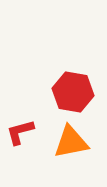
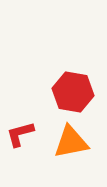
red L-shape: moved 2 px down
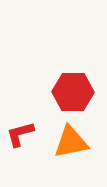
red hexagon: rotated 9 degrees counterclockwise
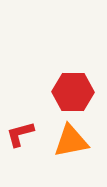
orange triangle: moved 1 px up
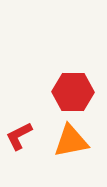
red L-shape: moved 1 px left, 2 px down; rotated 12 degrees counterclockwise
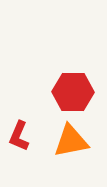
red L-shape: rotated 40 degrees counterclockwise
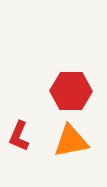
red hexagon: moved 2 px left, 1 px up
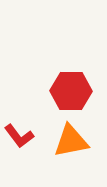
red L-shape: rotated 60 degrees counterclockwise
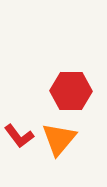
orange triangle: moved 12 px left, 2 px up; rotated 39 degrees counterclockwise
